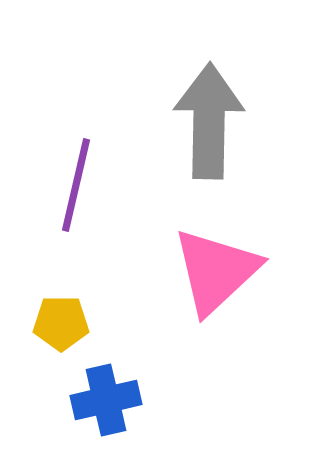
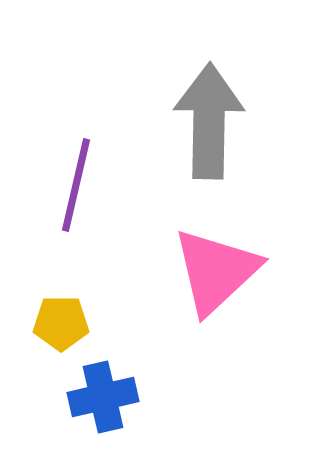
blue cross: moved 3 px left, 3 px up
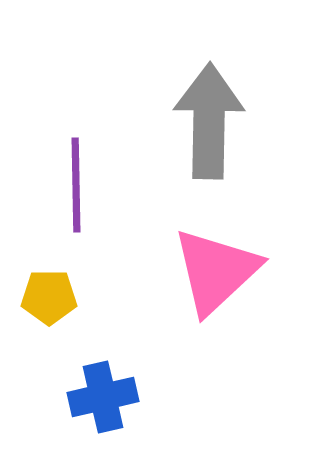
purple line: rotated 14 degrees counterclockwise
yellow pentagon: moved 12 px left, 26 px up
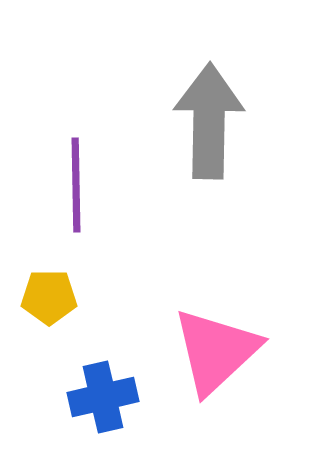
pink triangle: moved 80 px down
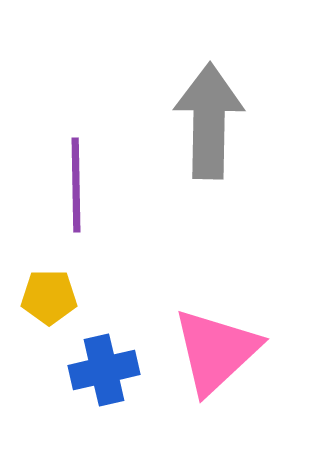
blue cross: moved 1 px right, 27 px up
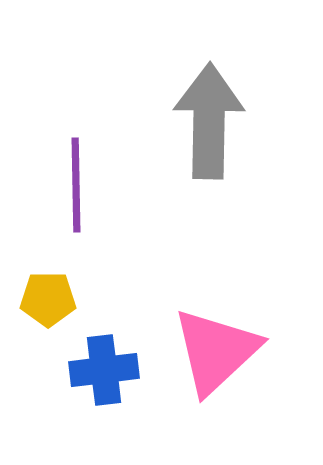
yellow pentagon: moved 1 px left, 2 px down
blue cross: rotated 6 degrees clockwise
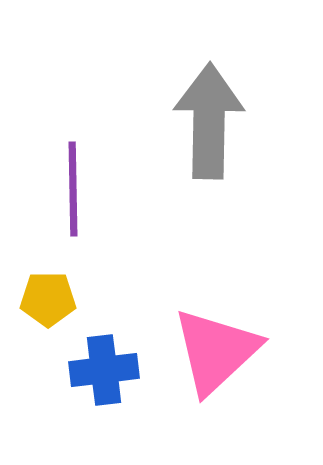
purple line: moved 3 px left, 4 px down
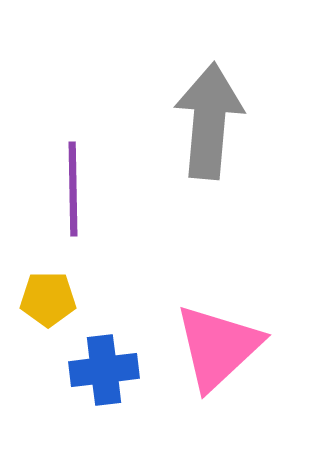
gray arrow: rotated 4 degrees clockwise
pink triangle: moved 2 px right, 4 px up
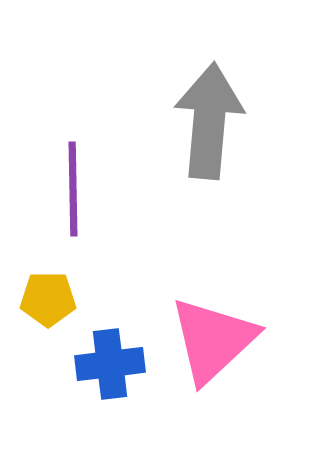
pink triangle: moved 5 px left, 7 px up
blue cross: moved 6 px right, 6 px up
